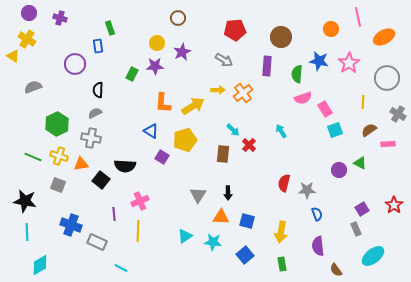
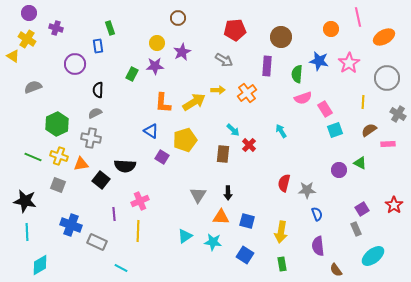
purple cross at (60, 18): moved 4 px left, 10 px down
orange cross at (243, 93): moved 4 px right
yellow arrow at (193, 106): moved 1 px right, 4 px up
blue square at (245, 255): rotated 18 degrees counterclockwise
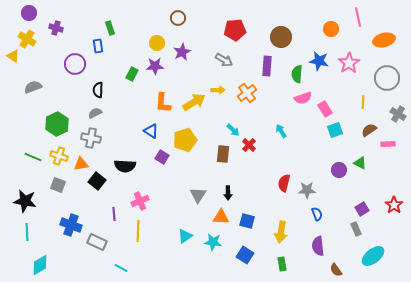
orange ellipse at (384, 37): moved 3 px down; rotated 15 degrees clockwise
black square at (101, 180): moved 4 px left, 1 px down
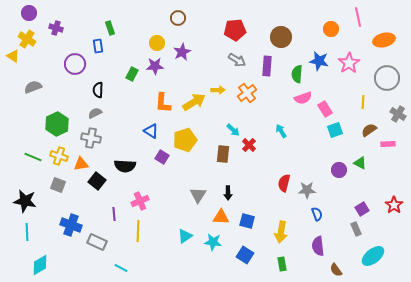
gray arrow at (224, 60): moved 13 px right
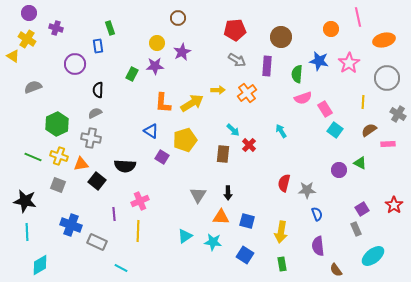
yellow arrow at (194, 102): moved 2 px left, 1 px down
cyan square at (335, 130): rotated 35 degrees counterclockwise
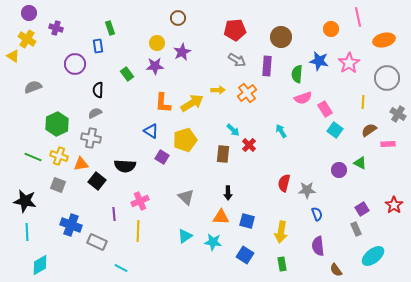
green rectangle at (132, 74): moved 5 px left; rotated 64 degrees counterclockwise
gray triangle at (198, 195): moved 12 px left, 2 px down; rotated 18 degrees counterclockwise
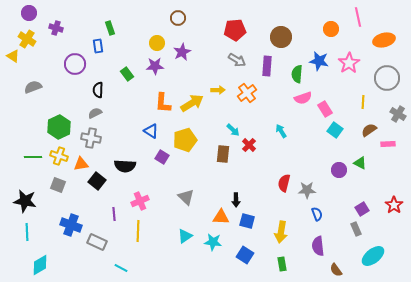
green hexagon at (57, 124): moved 2 px right, 3 px down
green line at (33, 157): rotated 24 degrees counterclockwise
black arrow at (228, 193): moved 8 px right, 7 px down
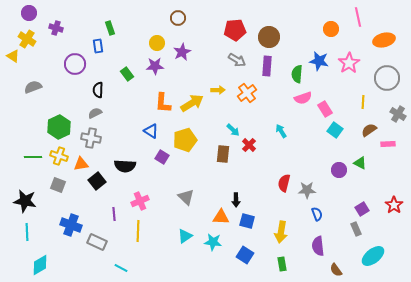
brown circle at (281, 37): moved 12 px left
black square at (97, 181): rotated 12 degrees clockwise
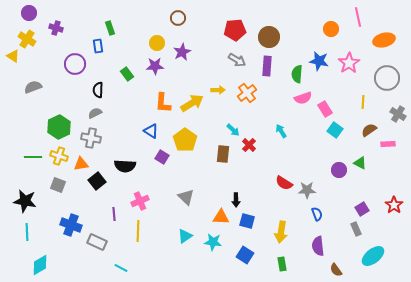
yellow pentagon at (185, 140): rotated 20 degrees counterclockwise
red semicircle at (284, 183): rotated 72 degrees counterclockwise
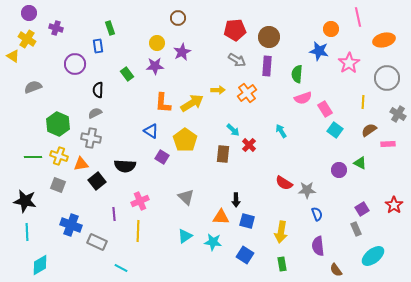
blue star at (319, 61): moved 10 px up
green hexagon at (59, 127): moved 1 px left, 3 px up; rotated 10 degrees counterclockwise
